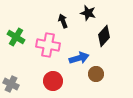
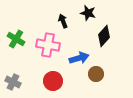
green cross: moved 2 px down
gray cross: moved 2 px right, 2 px up
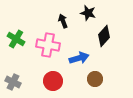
brown circle: moved 1 px left, 5 px down
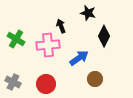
black arrow: moved 2 px left, 5 px down
black diamond: rotated 15 degrees counterclockwise
pink cross: rotated 15 degrees counterclockwise
blue arrow: rotated 18 degrees counterclockwise
red circle: moved 7 px left, 3 px down
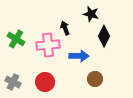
black star: moved 3 px right, 1 px down
black arrow: moved 4 px right, 2 px down
blue arrow: moved 2 px up; rotated 36 degrees clockwise
red circle: moved 1 px left, 2 px up
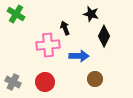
green cross: moved 25 px up
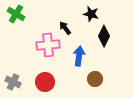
black arrow: rotated 16 degrees counterclockwise
blue arrow: rotated 84 degrees counterclockwise
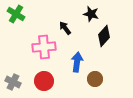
black diamond: rotated 15 degrees clockwise
pink cross: moved 4 px left, 2 px down
blue arrow: moved 2 px left, 6 px down
red circle: moved 1 px left, 1 px up
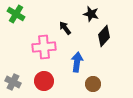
brown circle: moved 2 px left, 5 px down
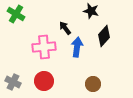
black star: moved 3 px up
blue arrow: moved 15 px up
